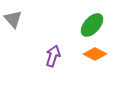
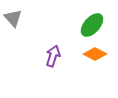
gray triangle: moved 1 px up
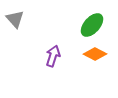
gray triangle: moved 2 px right, 1 px down
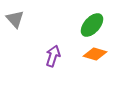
orange diamond: rotated 10 degrees counterclockwise
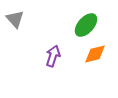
green ellipse: moved 6 px left
orange diamond: rotated 30 degrees counterclockwise
